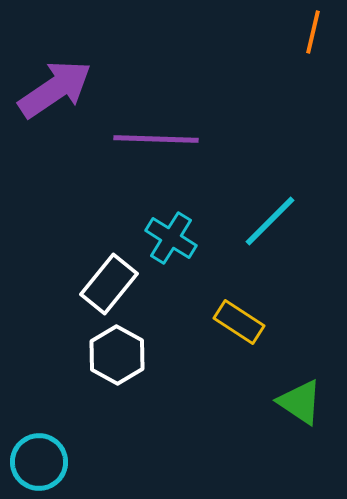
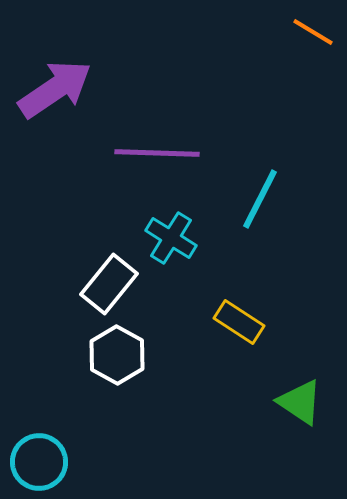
orange line: rotated 72 degrees counterclockwise
purple line: moved 1 px right, 14 px down
cyan line: moved 10 px left, 22 px up; rotated 18 degrees counterclockwise
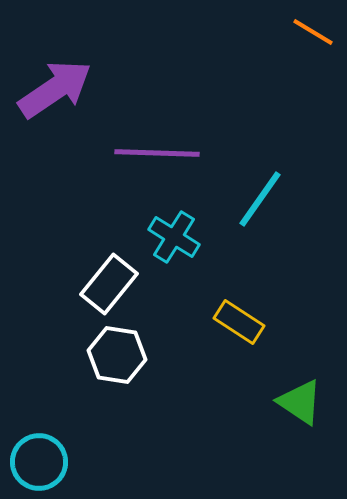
cyan line: rotated 8 degrees clockwise
cyan cross: moved 3 px right, 1 px up
white hexagon: rotated 20 degrees counterclockwise
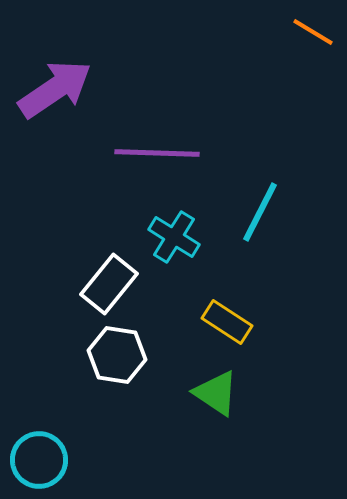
cyan line: moved 13 px down; rotated 8 degrees counterclockwise
yellow rectangle: moved 12 px left
green triangle: moved 84 px left, 9 px up
cyan circle: moved 2 px up
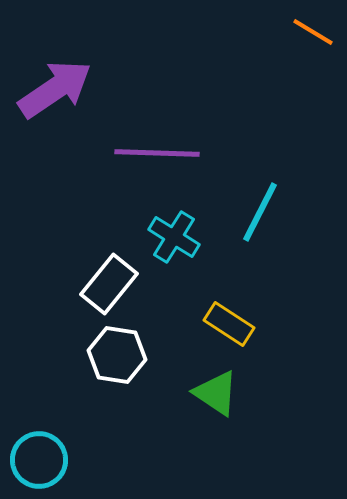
yellow rectangle: moved 2 px right, 2 px down
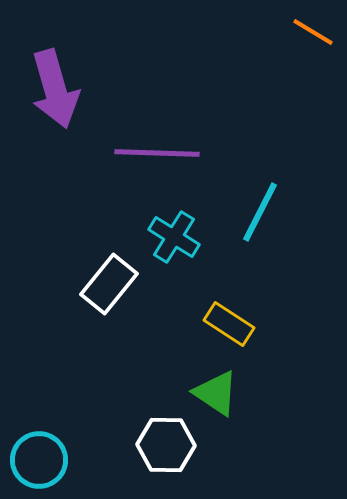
purple arrow: rotated 108 degrees clockwise
white hexagon: moved 49 px right, 90 px down; rotated 8 degrees counterclockwise
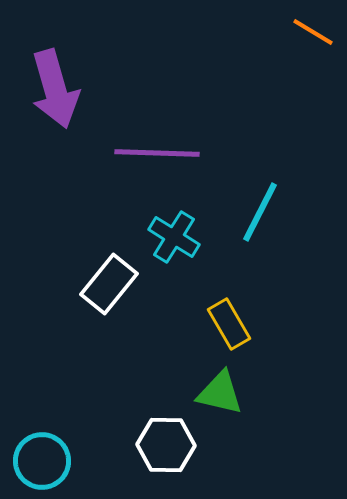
yellow rectangle: rotated 27 degrees clockwise
green triangle: moved 4 px right; rotated 21 degrees counterclockwise
cyan circle: moved 3 px right, 1 px down
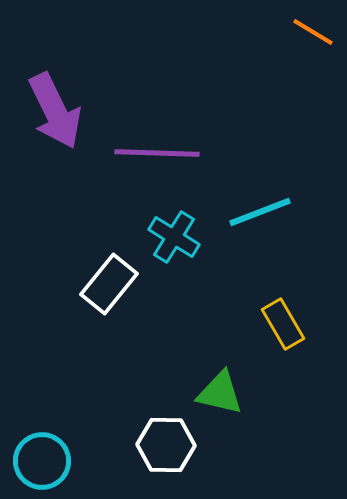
purple arrow: moved 22 px down; rotated 10 degrees counterclockwise
cyan line: rotated 42 degrees clockwise
yellow rectangle: moved 54 px right
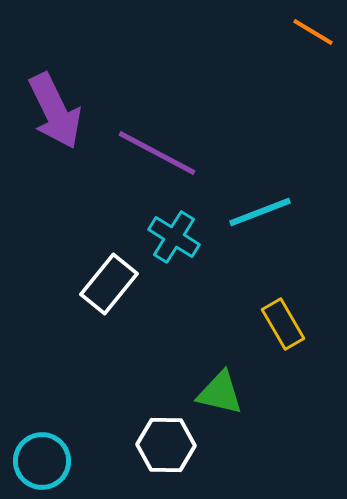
purple line: rotated 26 degrees clockwise
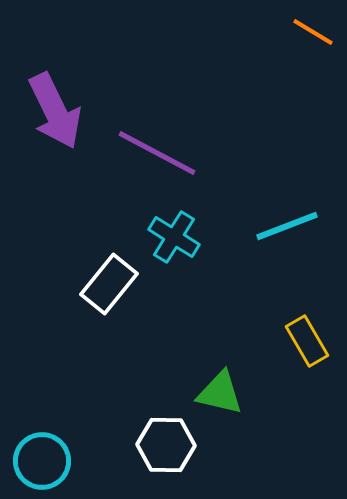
cyan line: moved 27 px right, 14 px down
yellow rectangle: moved 24 px right, 17 px down
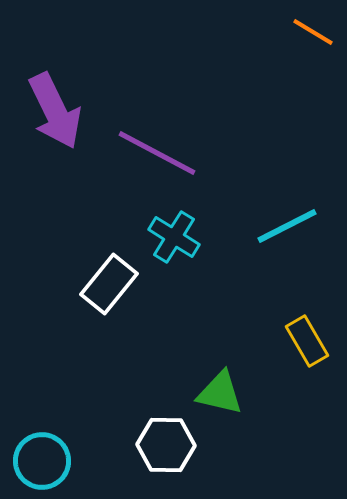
cyan line: rotated 6 degrees counterclockwise
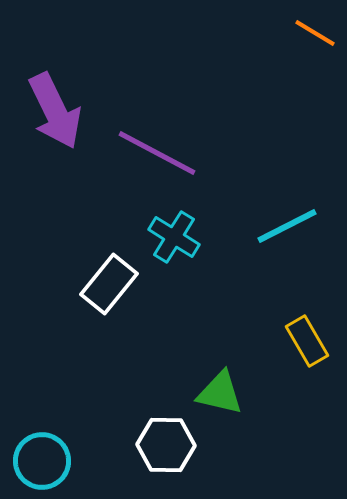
orange line: moved 2 px right, 1 px down
